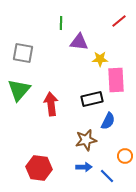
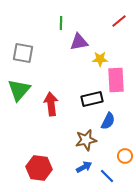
purple triangle: rotated 18 degrees counterclockwise
blue arrow: rotated 28 degrees counterclockwise
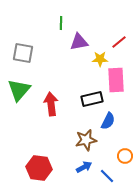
red line: moved 21 px down
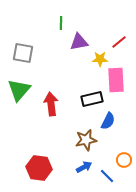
orange circle: moved 1 px left, 4 px down
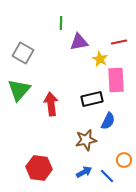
red line: rotated 28 degrees clockwise
gray square: rotated 20 degrees clockwise
yellow star: rotated 28 degrees clockwise
blue arrow: moved 5 px down
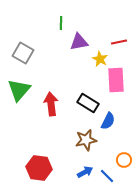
black rectangle: moved 4 px left, 4 px down; rotated 45 degrees clockwise
blue arrow: moved 1 px right
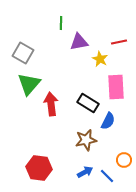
pink rectangle: moved 7 px down
green triangle: moved 10 px right, 6 px up
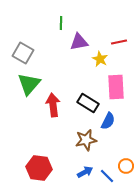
red arrow: moved 2 px right, 1 px down
orange circle: moved 2 px right, 6 px down
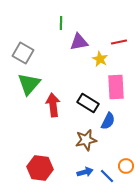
red hexagon: moved 1 px right
blue arrow: rotated 14 degrees clockwise
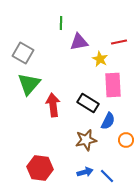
pink rectangle: moved 3 px left, 2 px up
orange circle: moved 26 px up
